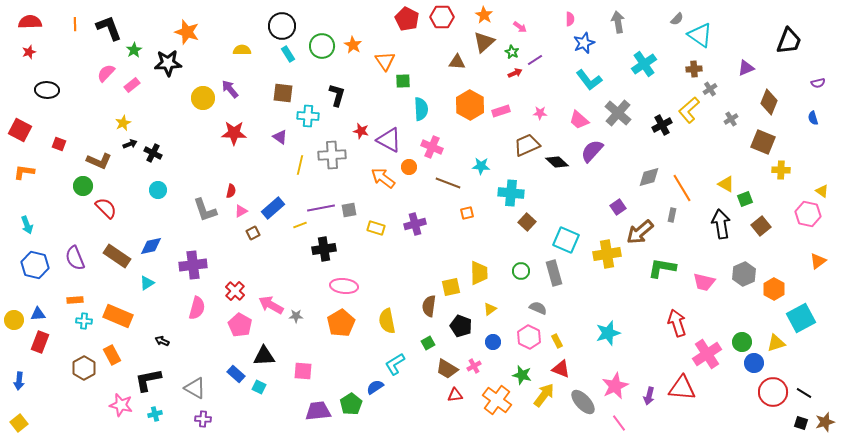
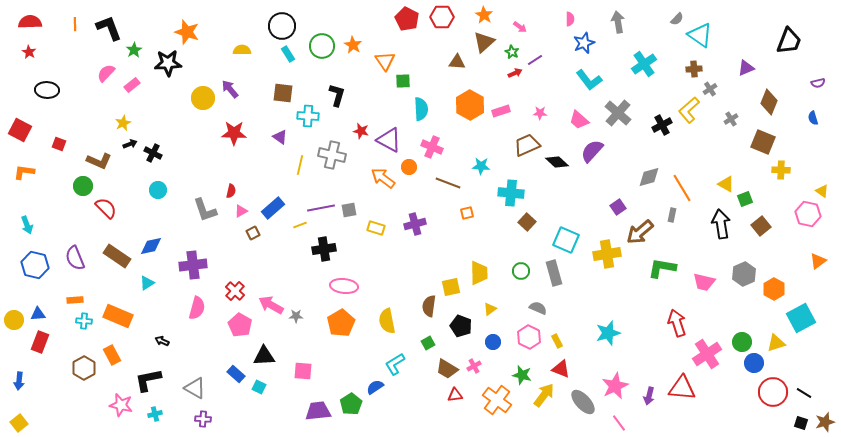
red star at (29, 52): rotated 24 degrees counterclockwise
gray cross at (332, 155): rotated 16 degrees clockwise
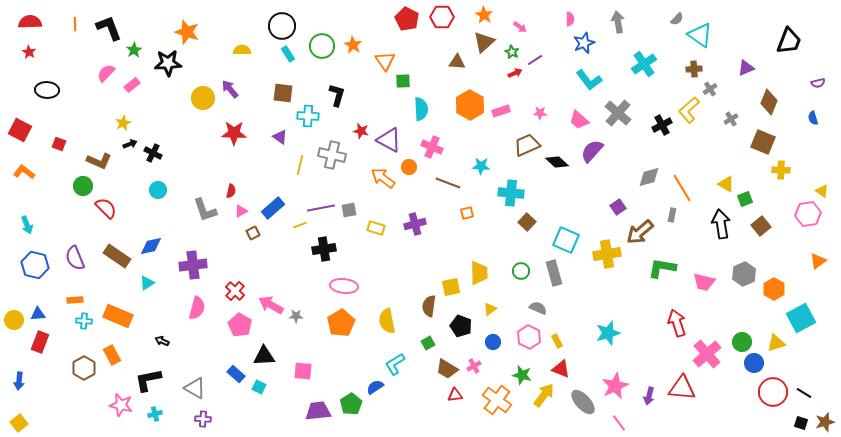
orange L-shape at (24, 172): rotated 30 degrees clockwise
pink hexagon at (808, 214): rotated 20 degrees counterclockwise
pink cross at (707, 354): rotated 8 degrees counterclockwise
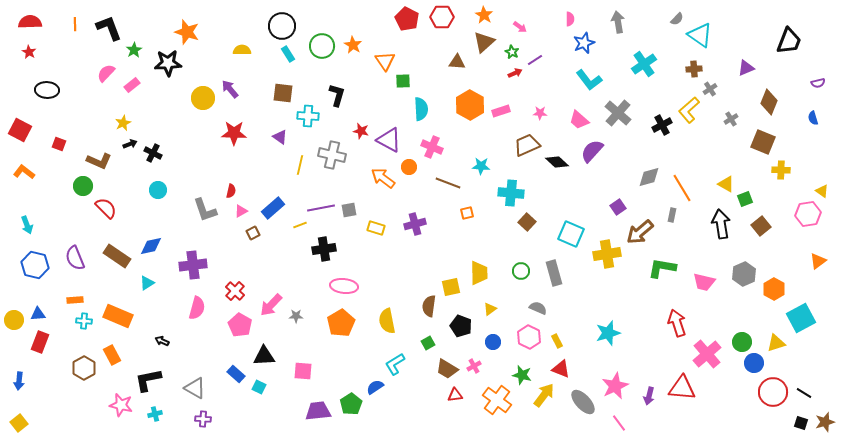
cyan square at (566, 240): moved 5 px right, 6 px up
pink arrow at (271, 305): rotated 75 degrees counterclockwise
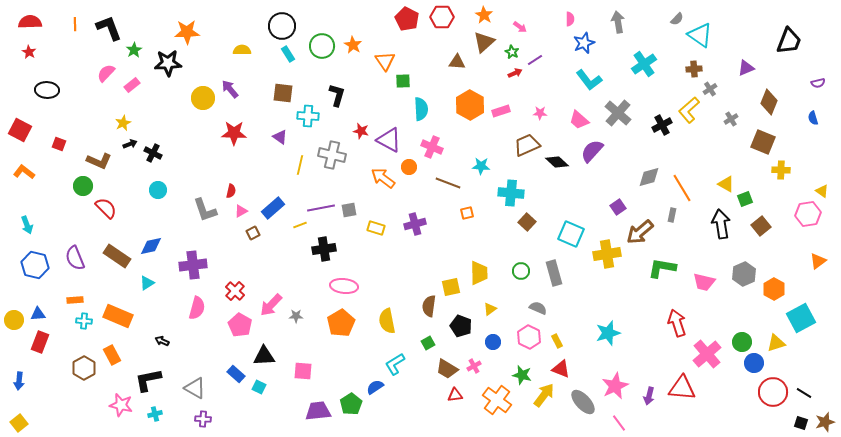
orange star at (187, 32): rotated 20 degrees counterclockwise
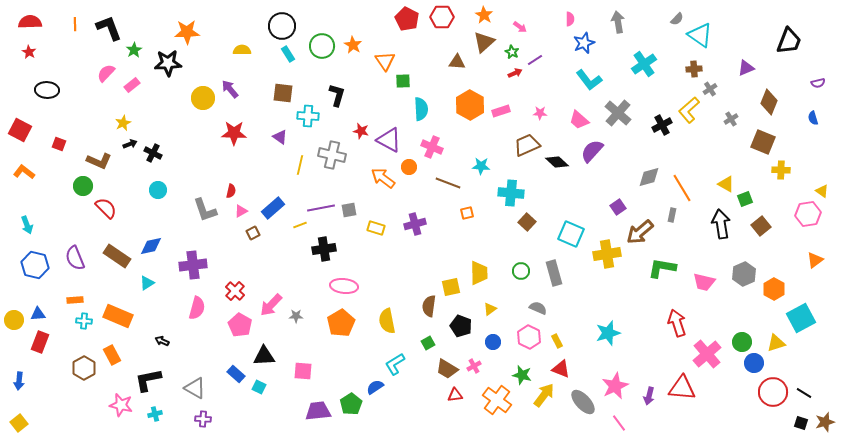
orange triangle at (818, 261): moved 3 px left, 1 px up
